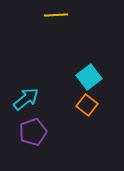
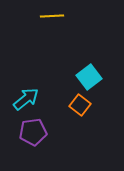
yellow line: moved 4 px left, 1 px down
orange square: moved 7 px left
purple pentagon: rotated 12 degrees clockwise
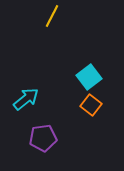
yellow line: rotated 60 degrees counterclockwise
orange square: moved 11 px right
purple pentagon: moved 10 px right, 6 px down
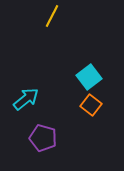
purple pentagon: rotated 24 degrees clockwise
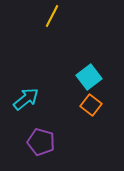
purple pentagon: moved 2 px left, 4 px down
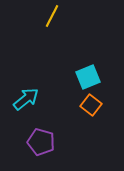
cyan square: moved 1 px left; rotated 15 degrees clockwise
